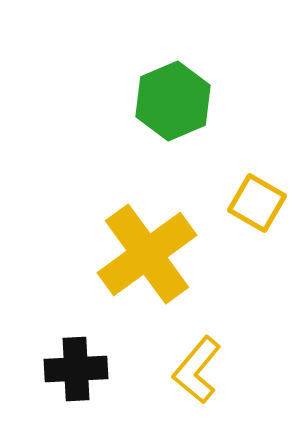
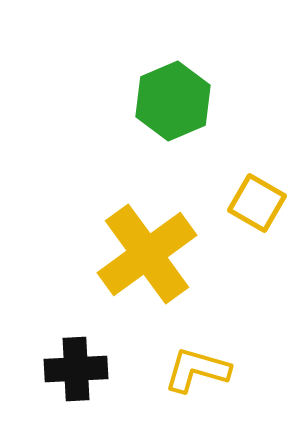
yellow L-shape: rotated 66 degrees clockwise
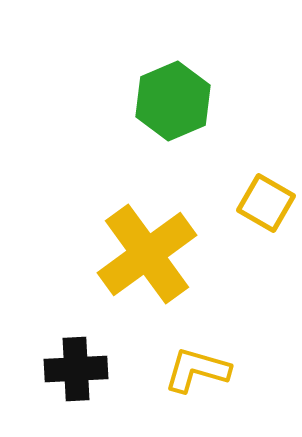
yellow square: moved 9 px right
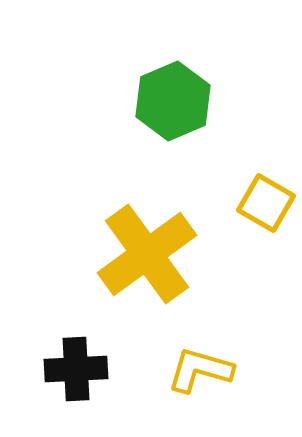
yellow L-shape: moved 3 px right
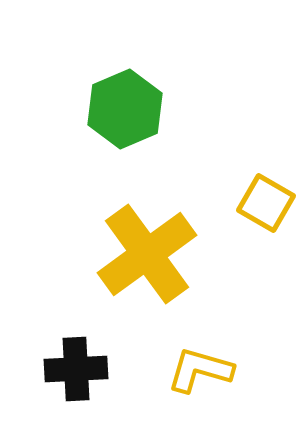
green hexagon: moved 48 px left, 8 px down
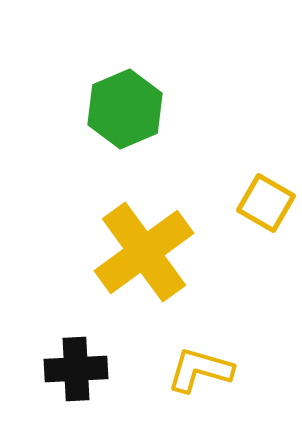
yellow cross: moved 3 px left, 2 px up
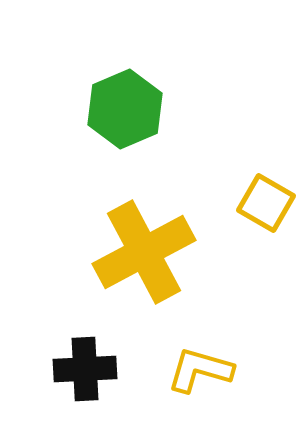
yellow cross: rotated 8 degrees clockwise
black cross: moved 9 px right
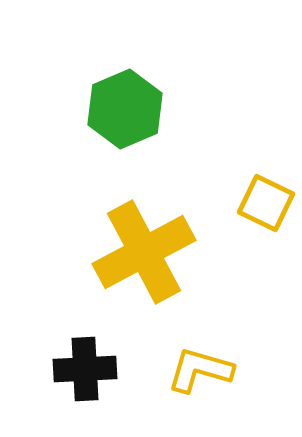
yellow square: rotated 4 degrees counterclockwise
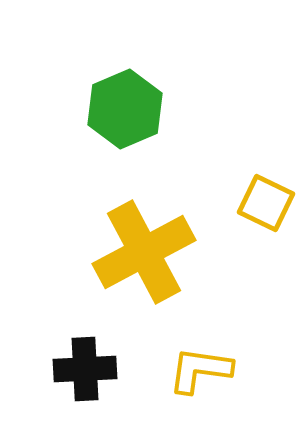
yellow L-shape: rotated 8 degrees counterclockwise
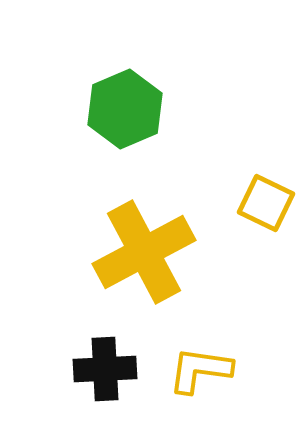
black cross: moved 20 px right
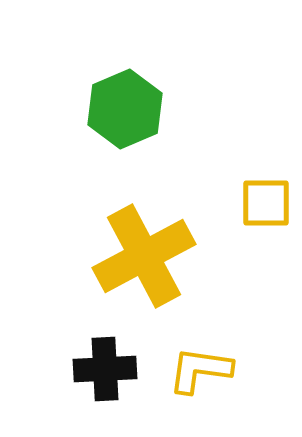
yellow square: rotated 26 degrees counterclockwise
yellow cross: moved 4 px down
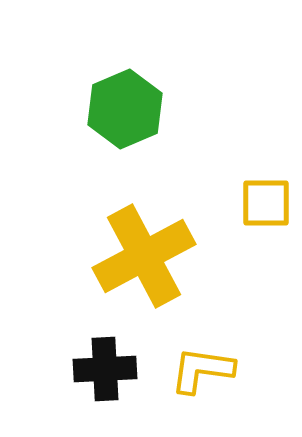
yellow L-shape: moved 2 px right
